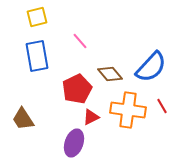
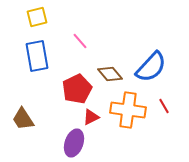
red line: moved 2 px right
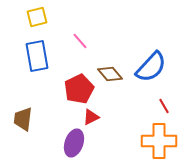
red pentagon: moved 2 px right
orange cross: moved 31 px right, 31 px down; rotated 8 degrees counterclockwise
brown trapezoid: rotated 40 degrees clockwise
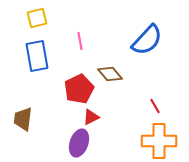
yellow square: moved 1 px down
pink line: rotated 30 degrees clockwise
blue semicircle: moved 4 px left, 27 px up
red line: moved 9 px left
purple ellipse: moved 5 px right
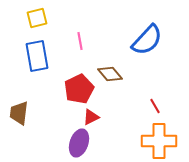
brown trapezoid: moved 4 px left, 6 px up
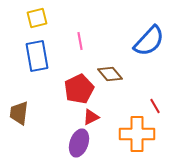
blue semicircle: moved 2 px right, 1 px down
orange cross: moved 22 px left, 7 px up
